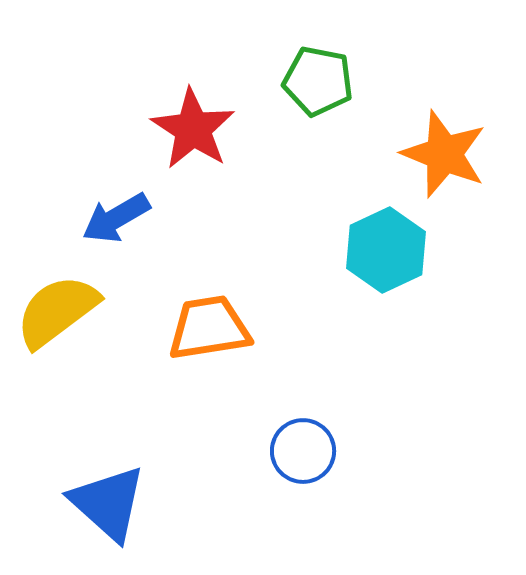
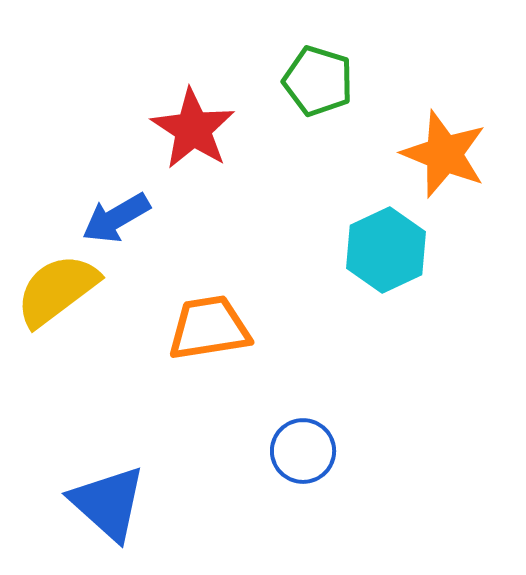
green pentagon: rotated 6 degrees clockwise
yellow semicircle: moved 21 px up
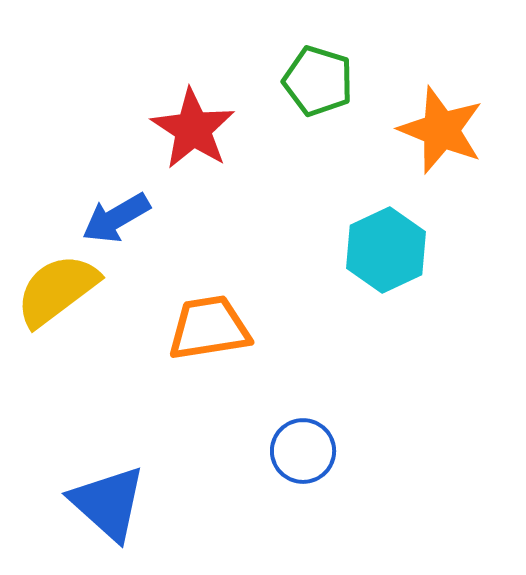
orange star: moved 3 px left, 24 px up
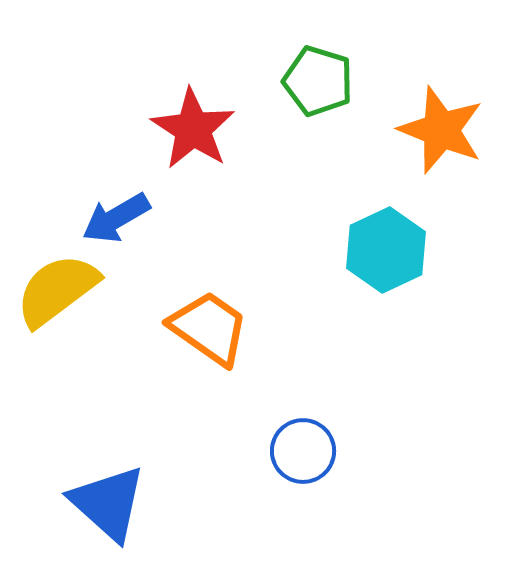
orange trapezoid: rotated 44 degrees clockwise
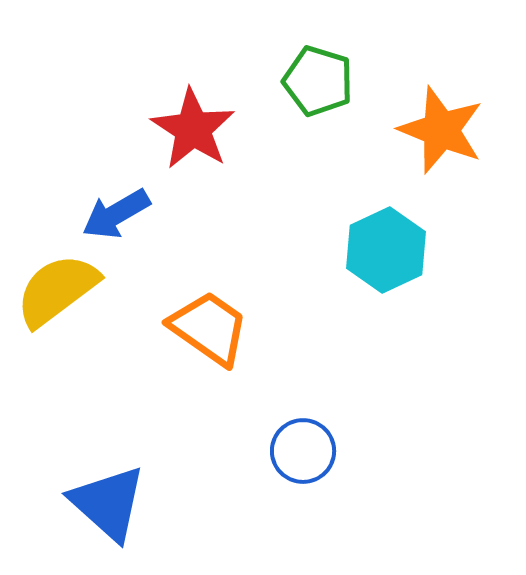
blue arrow: moved 4 px up
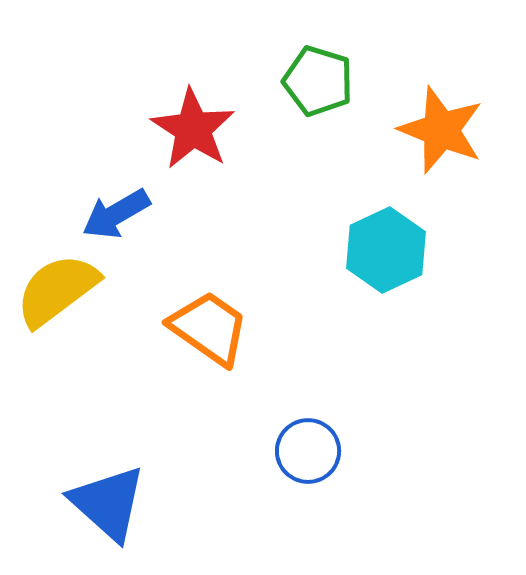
blue circle: moved 5 px right
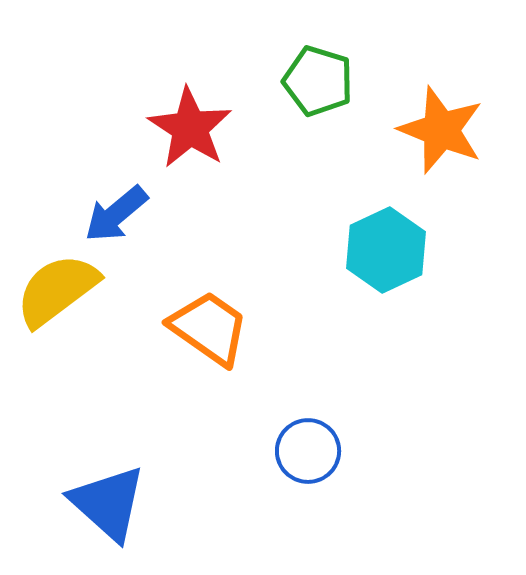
red star: moved 3 px left, 1 px up
blue arrow: rotated 10 degrees counterclockwise
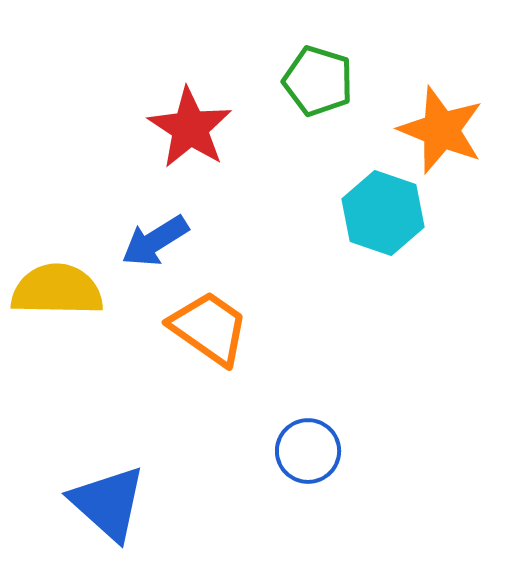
blue arrow: moved 39 px right, 27 px down; rotated 8 degrees clockwise
cyan hexagon: moved 3 px left, 37 px up; rotated 16 degrees counterclockwise
yellow semicircle: rotated 38 degrees clockwise
